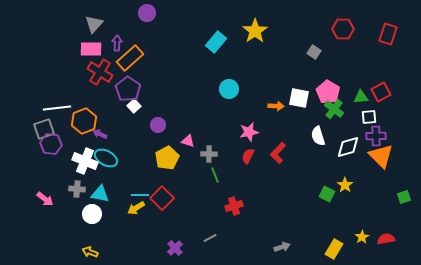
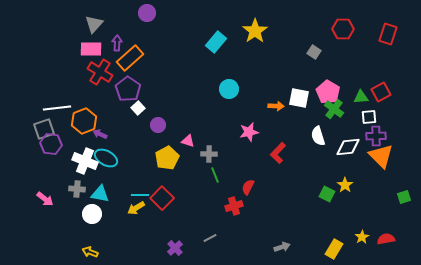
white square at (134, 106): moved 4 px right, 2 px down
white diamond at (348, 147): rotated 10 degrees clockwise
red semicircle at (248, 156): moved 31 px down
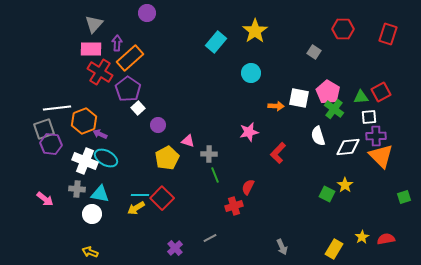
cyan circle at (229, 89): moved 22 px right, 16 px up
gray arrow at (282, 247): rotated 84 degrees clockwise
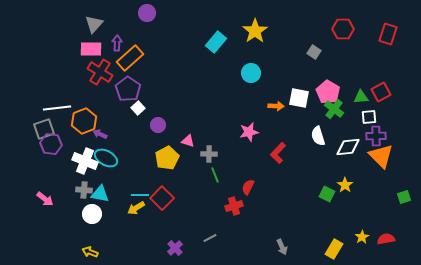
gray cross at (77, 189): moved 7 px right, 1 px down
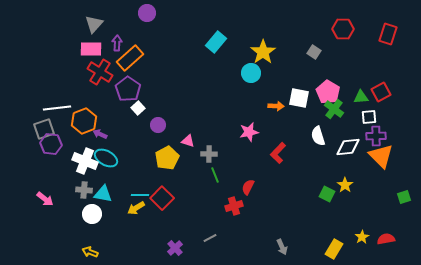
yellow star at (255, 31): moved 8 px right, 21 px down
cyan triangle at (100, 194): moved 3 px right
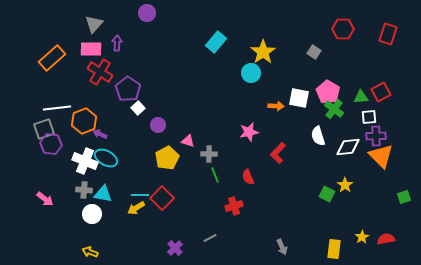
orange rectangle at (130, 58): moved 78 px left
red semicircle at (248, 187): moved 10 px up; rotated 49 degrees counterclockwise
yellow rectangle at (334, 249): rotated 24 degrees counterclockwise
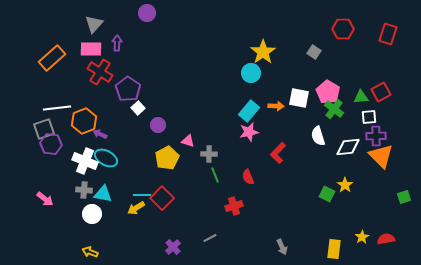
cyan rectangle at (216, 42): moved 33 px right, 69 px down
cyan line at (140, 195): moved 2 px right
purple cross at (175, 248): moved 2 px left, 1 px up
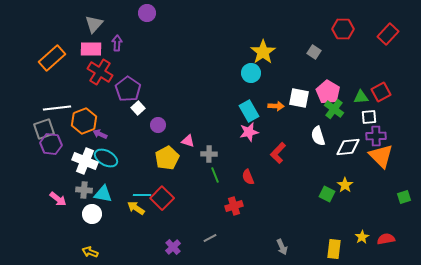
red rectangle at (388, 34): rotated 25 degrees clockwise
cyan rectangle at (249, 111): rotated 70 degrees counterclockwise
pink arrow at (45, 199): moved 13 px right
yellow arrow at (136, 208): rotated 66 degrees clockwise
